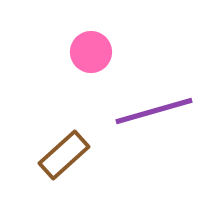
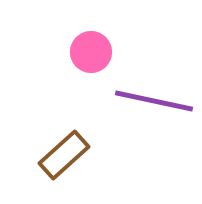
purple line: moved 10 px up; rotated 28 degrees clockwise
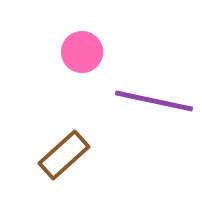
pink circle: moved 9 px left
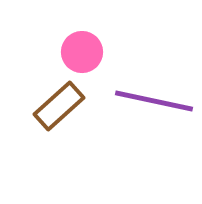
brown rectangle: moved 5 px left, 49 px up
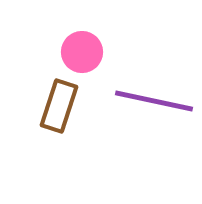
brown rectangle: rotated 30 degrees counterclockwise
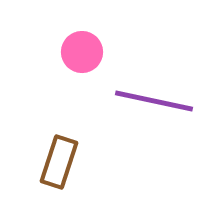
brown rectangle: moved 56 px down
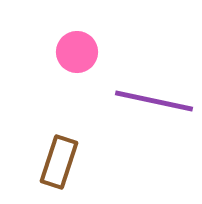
pink circle: moved 5 px left
